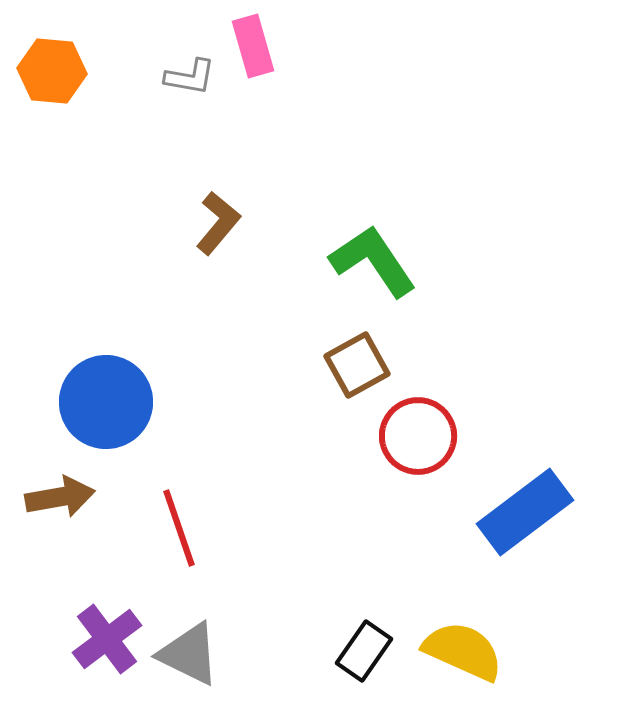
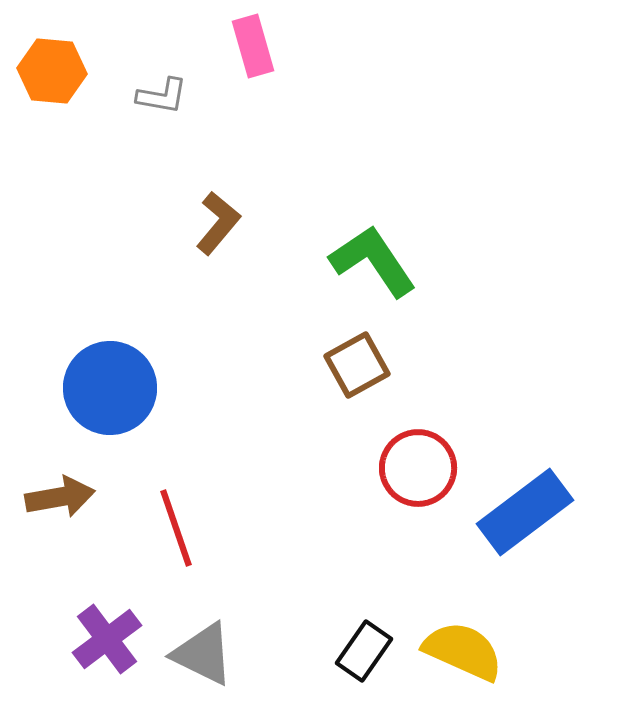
gray L-shape: moved 28 px left, 19 px down
blue circle: moved 4 px right, 14 px up
red circle: moved 32 px down
red line: moved 3 px left
gray triangle: moved 14 px right
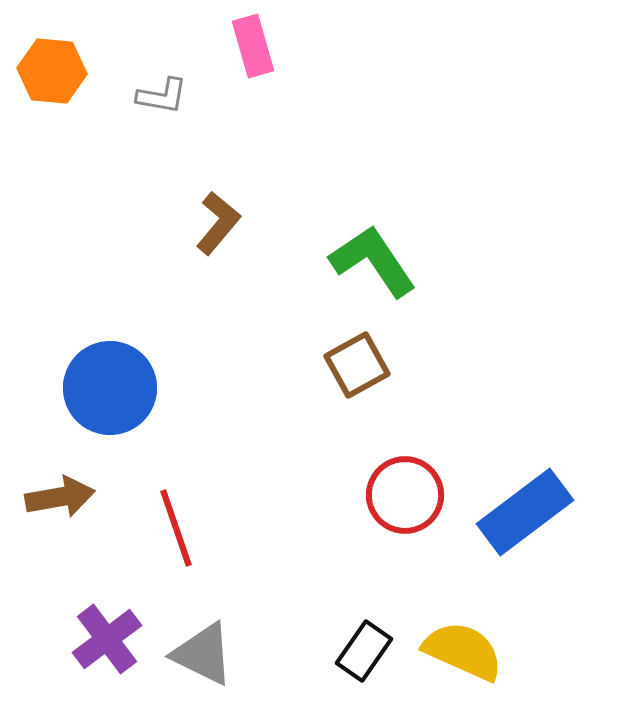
red circle: moved 13 px left, 27 px down
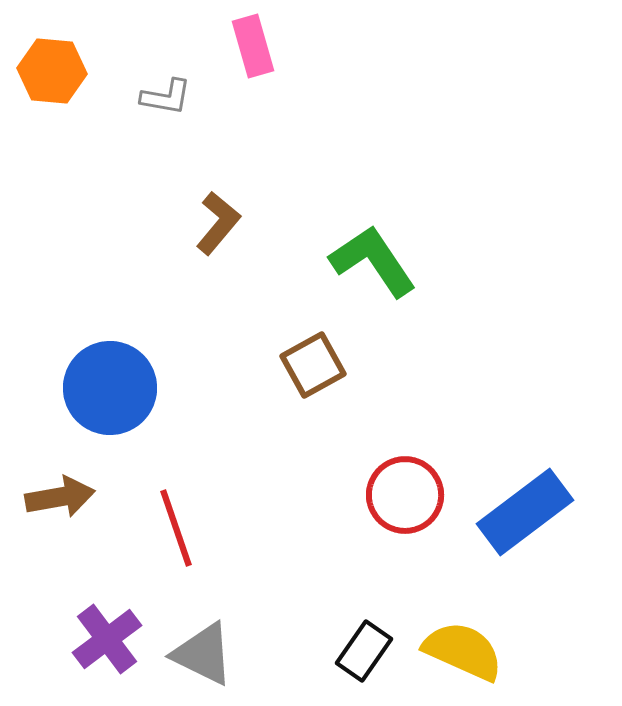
gray L-shape: moved 4 px right, 1 px down
brown square: moved 44 px left
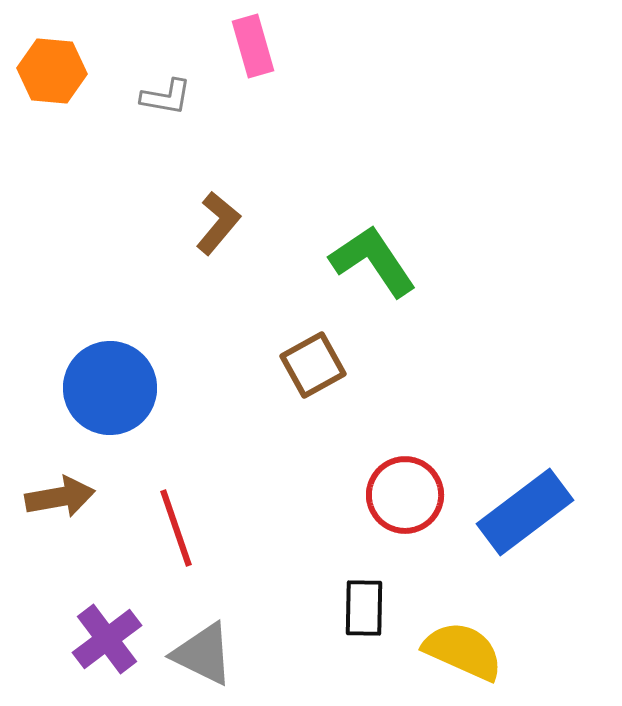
black rectangle: moved 43 px up; rotated 34 degrees counterclockwise
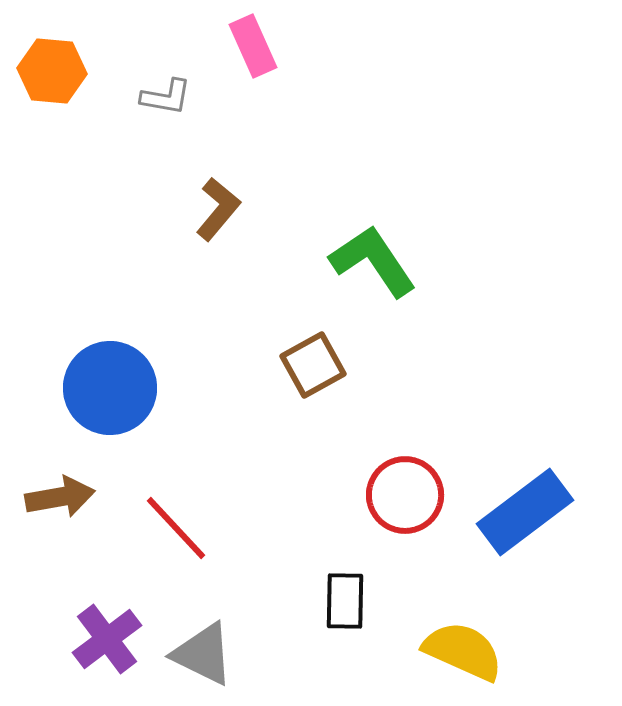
pink rectangle: rotated 8 degrees counterclockwise
brown L-shape: moved 14 px up
red line: rotated 24 degrees counterclockwise
black rectangle: moved 19 px left, 7 px up
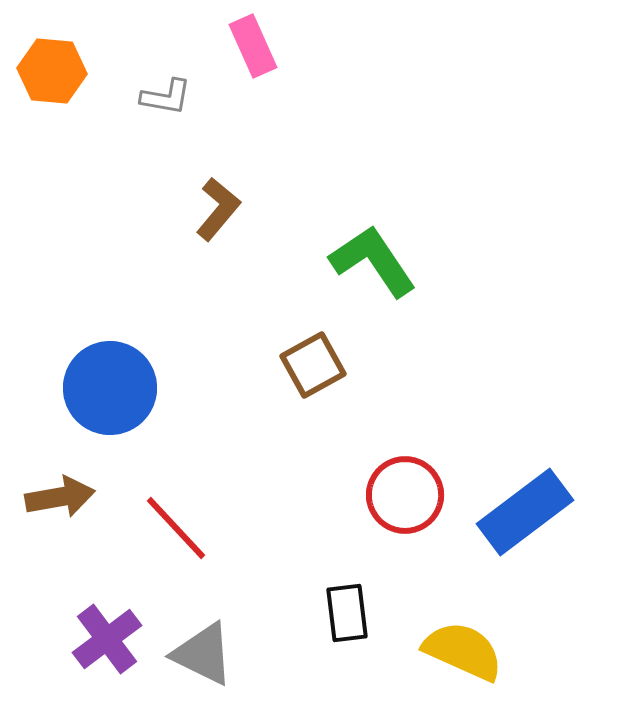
black rectangle: moved 2 px right, 12 px down; rotated 8 degrees counterclockwise
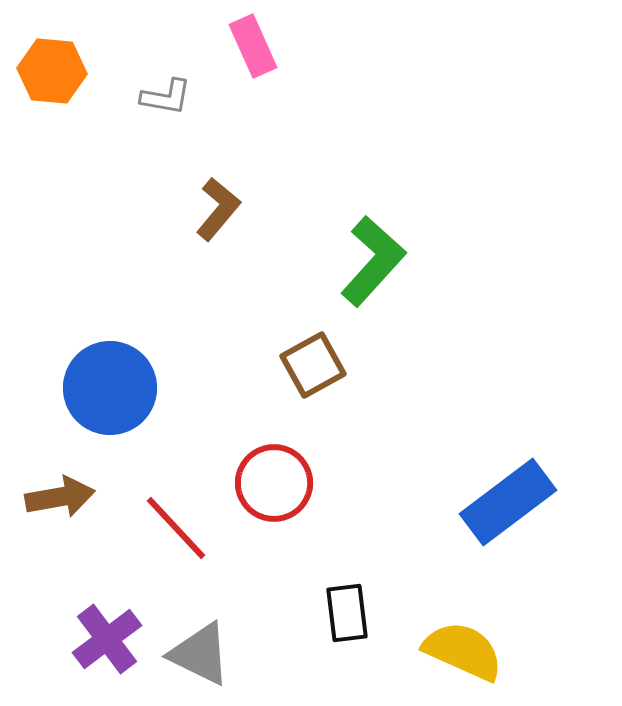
green L-shape: rotated 76 degrees clockwise
red circle: moved 131 px left, 12 px up
blue rectangle: moved 17 px left, 10 px up
gray triangle: moved 3 px left
